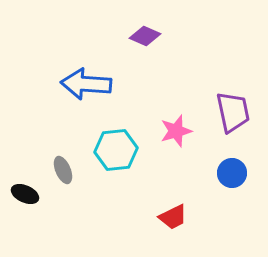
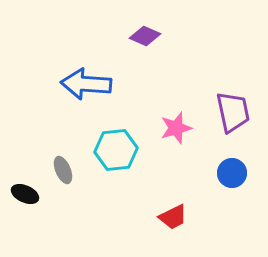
pink star: moved 3 px up
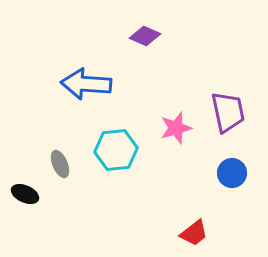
purple trapezoid: moved 5 px left
gray ellipse: moved 3 px left, 6 px up
red trapezoid: moved 21 px right, 16 px down; rotated 12 degrees counterclockwise
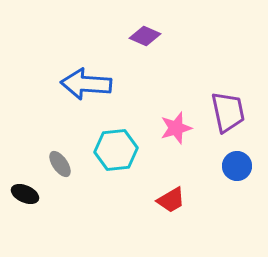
gray ellipse: rotated 12 degrees counterclockwise
blue circle: moved 5 px right, 7 px up
red trapezoid: moved 23 px left, 33 px up; rotated 8 degrees clockwise
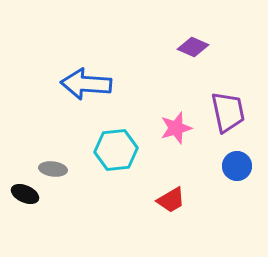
purple diamond: moved 48 px right, 11 px down
gray ellipse: moved 7 px left, 5 px down; rotated 48 degrees counterclockwise
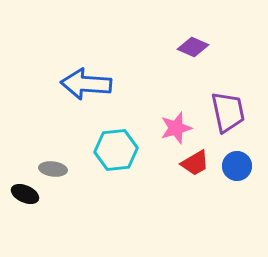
red trapezoid: moved 24 px right, 37 px up
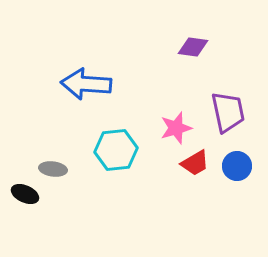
purple diamond: rotated 16 degrees counterclockwise
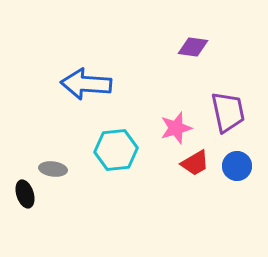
black ellipse: rotated 48 degrees clockwise
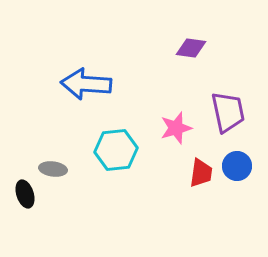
purple diamond: moved 2 px left, 1 px down
red trapezoid: moved 6 px right, 10 px down; rotated 52 degrees counterclockwise
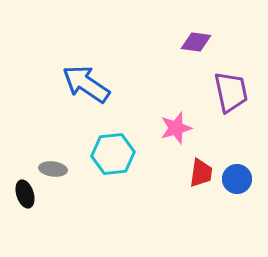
purple diamond: moved 5 px right, 6 px up
blue arrow: rotated 30 degrees clockwise
purple trapezoid: moved 3 px right, 20 px up
cyan hexagon: moved 3 px left, 4 px down
blue circle: moved 13 px down
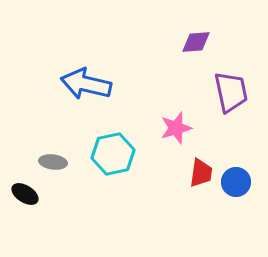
purple diamond: rotated 12 degrees counterclockwise
blue arrow: rotated 21 degrees counterclockwise
cyan hexagon: rotated 6 degrees counterclockwise
gray ellipse: moved 7 px up
blue circle: moved 1 px left, 3 px down
black ellipse: rotated 40 degrees counterclockwise
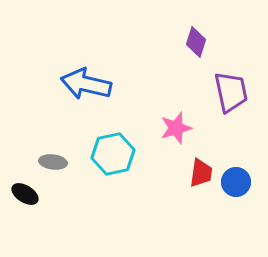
purple diamond: rotated 68 degrees counterclockwise
